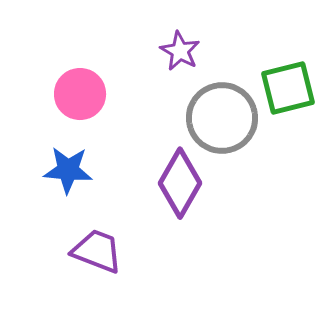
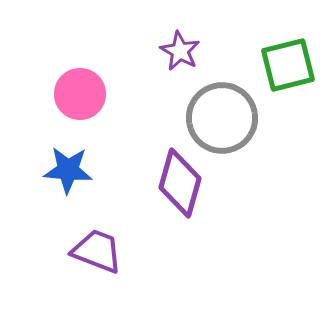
green square: moved 23 px up
purple diamond: rotated 14 degrees counterclockwise
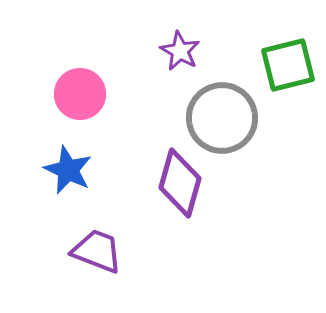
blue star: rotated 21 degrees clockwise
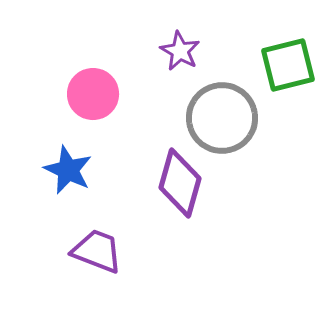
pink circle: moved 13 px right
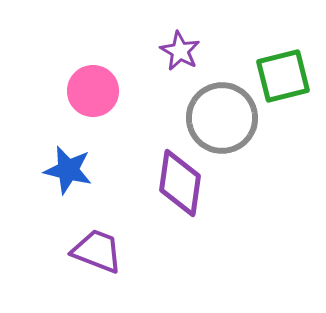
green square: moved 5 px left, 11 px down
pink circle: moved 3 px up
blue star: rotated 12 degrees counterclockwise
purple diamond: rotated 8 degrees counterclockwise
